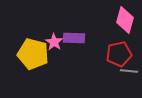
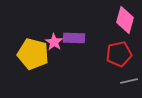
gray line: moved 10 px down; rotated 18 degrees counterclockwise
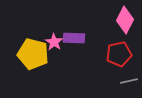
pink diamond: rotated 12 degrees clockwise
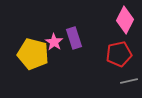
purple rectangle: rotated 70 degrees clockwise
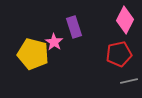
purple rectangle: moved 11 px up
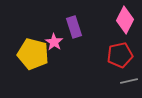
red pentagon: moved 1 px right, 1 px down
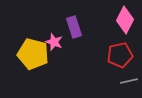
pink star: rotated 12 degrees counterclockwise
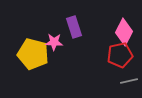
pink diamond: moved 1 px left, 12 px down
pink star: rotated 18 degrees counterclockwise
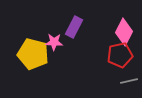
purple rectangle: rotated 45 degrees clockwise
